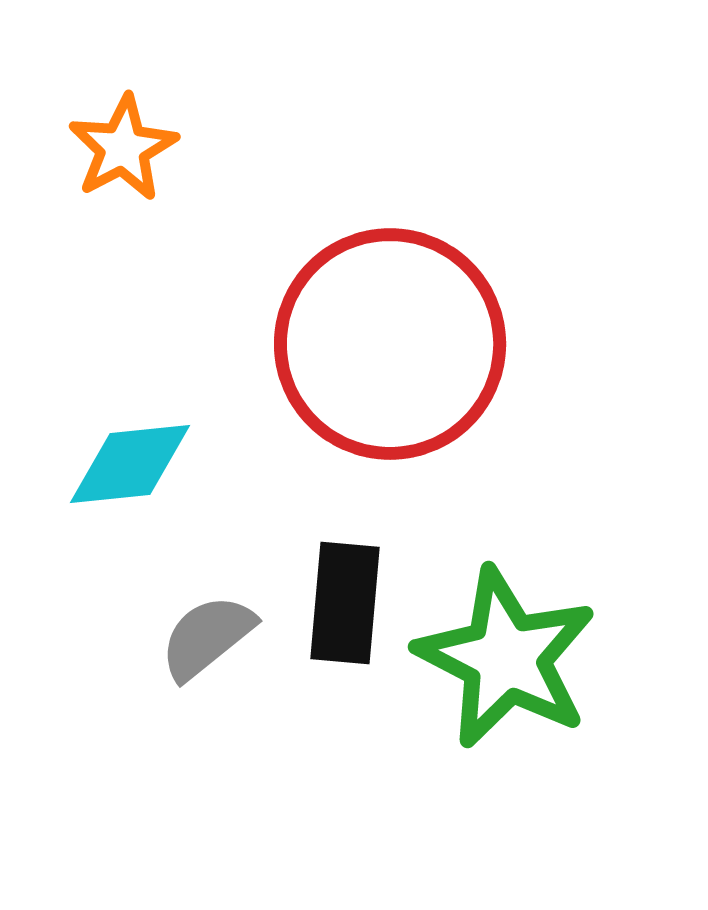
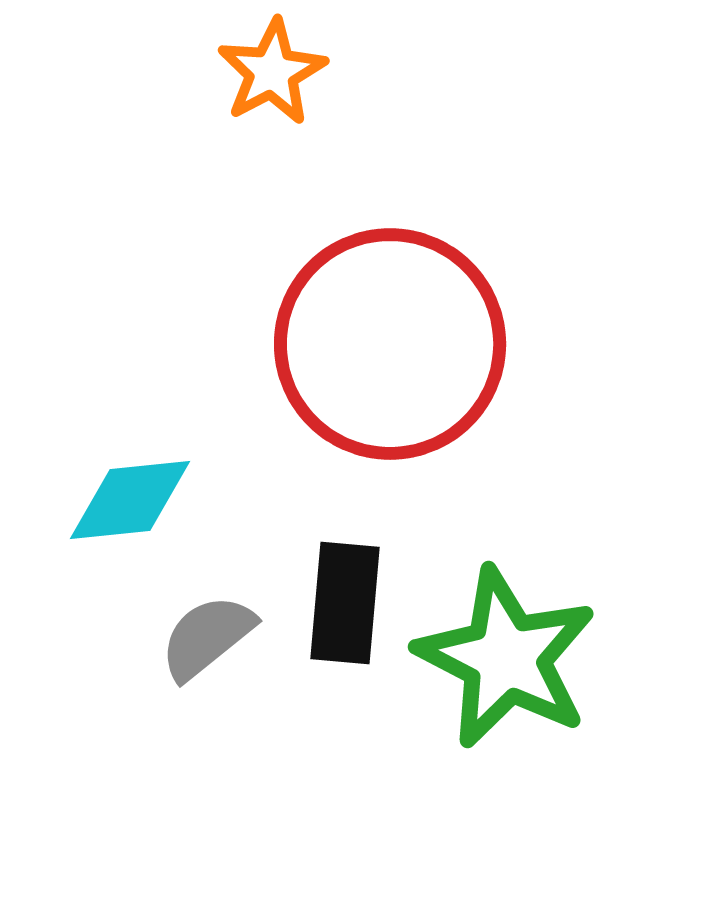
orange star: moved 149 px right, 76 px up
cyan diamond: moved 36 px down
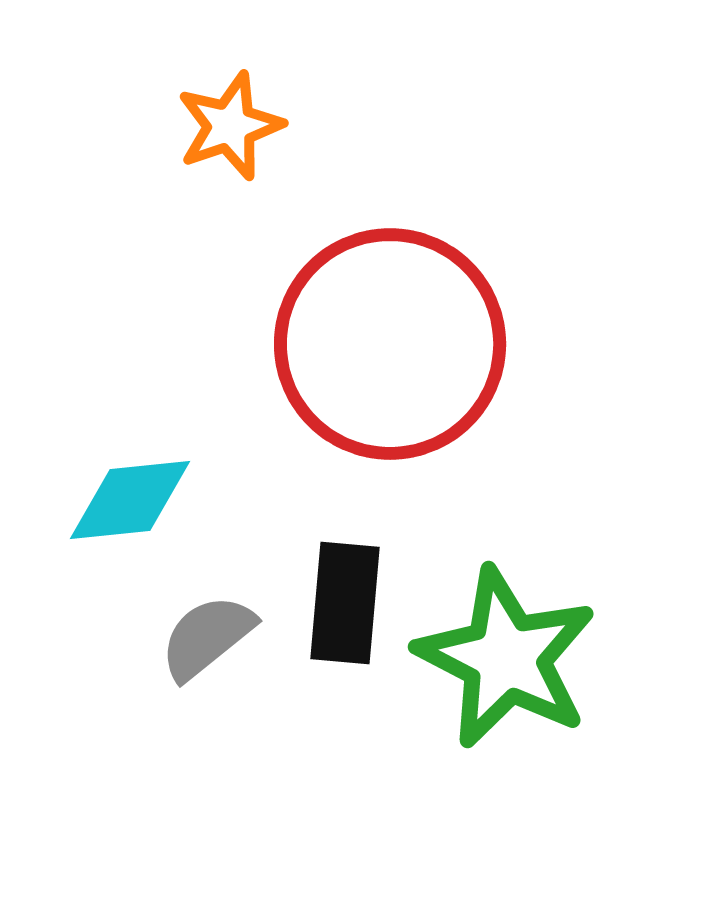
orange star: moved 42 px left, 54 px down; rotated 9 degrees clockwise
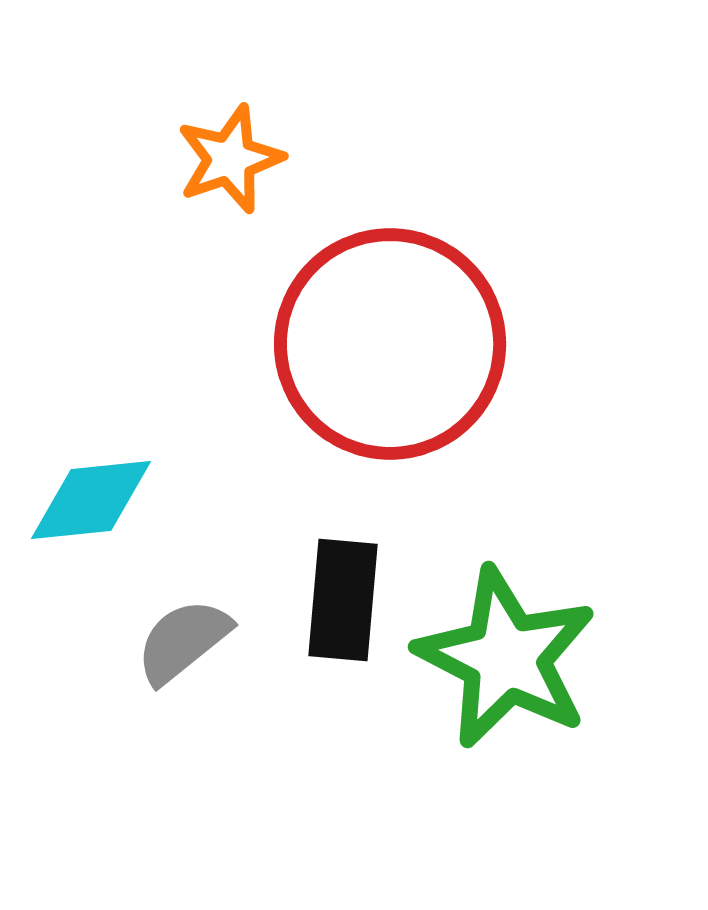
orange star: moved 33 px down
cyan diamond: moved 39 px left
black rectangle: moved 2 px left, 3 px up
gray semicircle: moved 24 px left, 4 px down
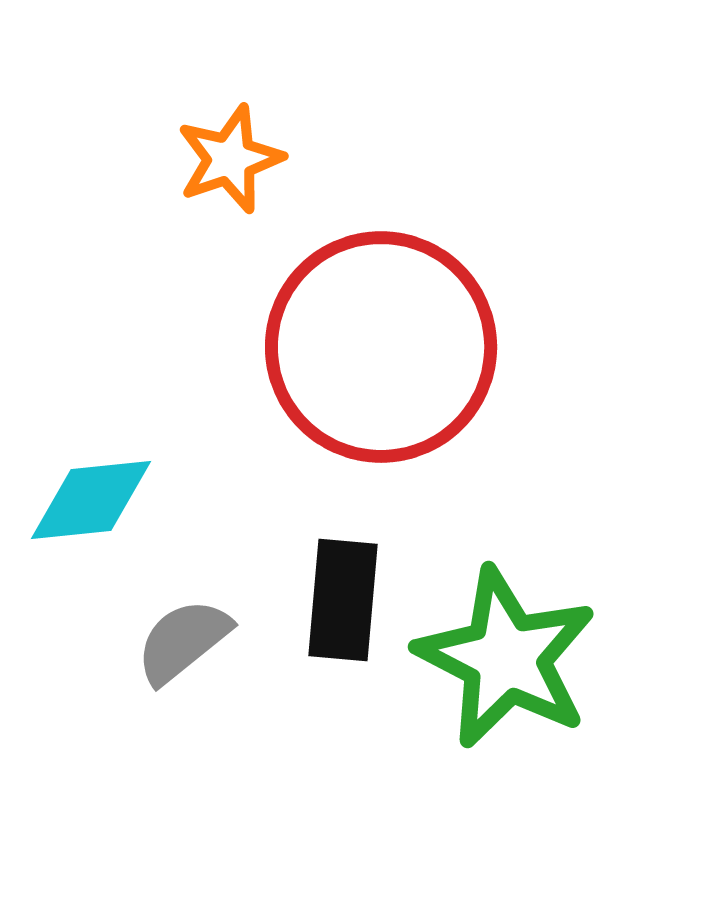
red circle: moved 9 px left, 3 px down
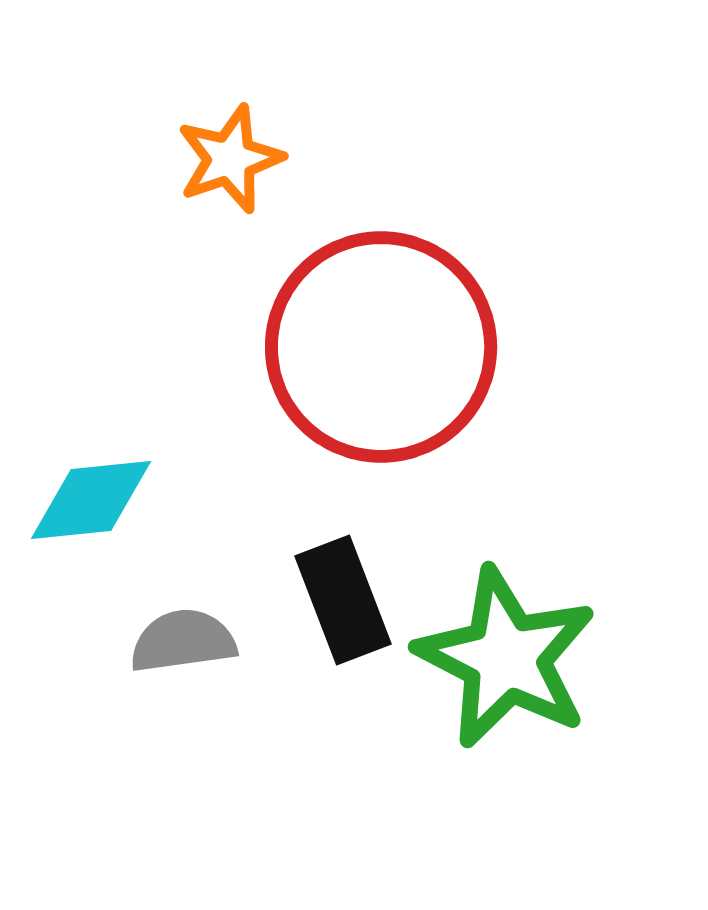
black rectangle: rotated 26 degrees counterclockwise
gray semicircle: rotated 31 degrees clockwise
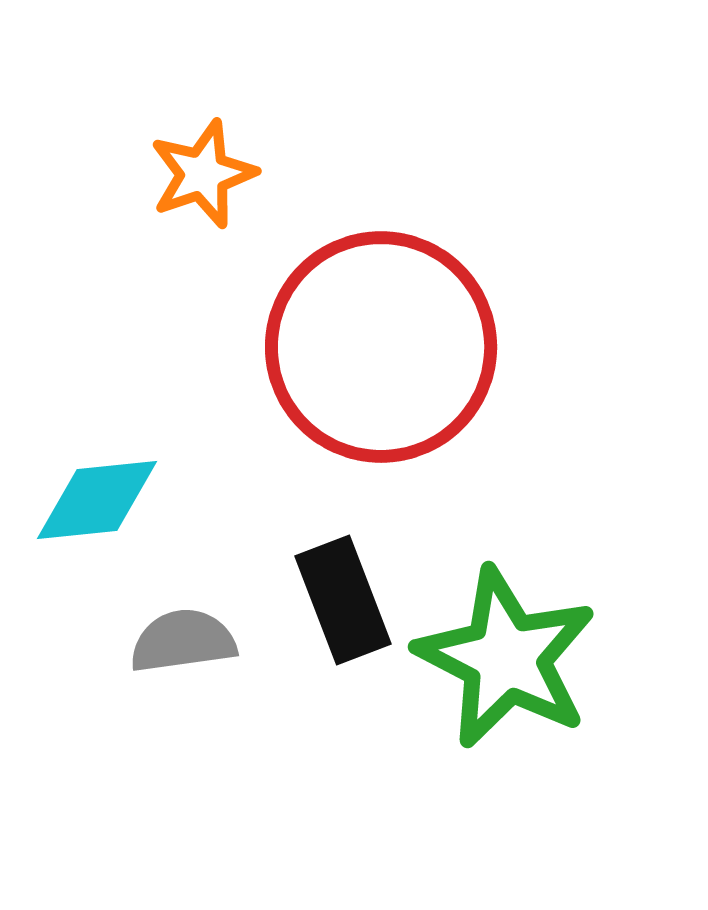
orange star: moved 27 px left, 15 px down
cyan diamond: moved 6 px right
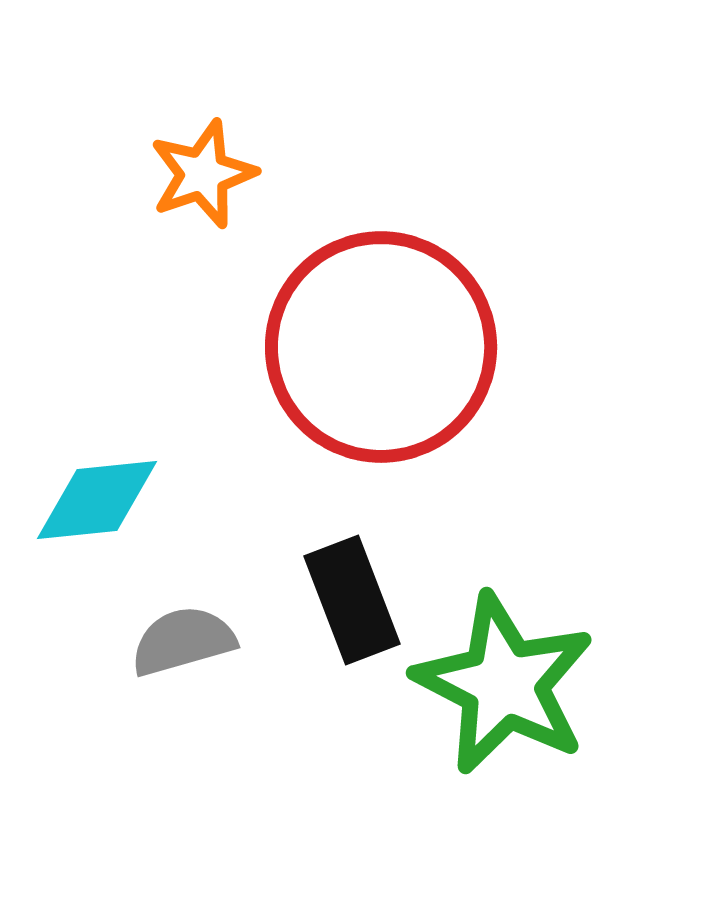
black rectangle: moved 9 px right
gray semicircle: rotated 8 degrees counterclockwise
green star: moved 2 px left, 26 px down
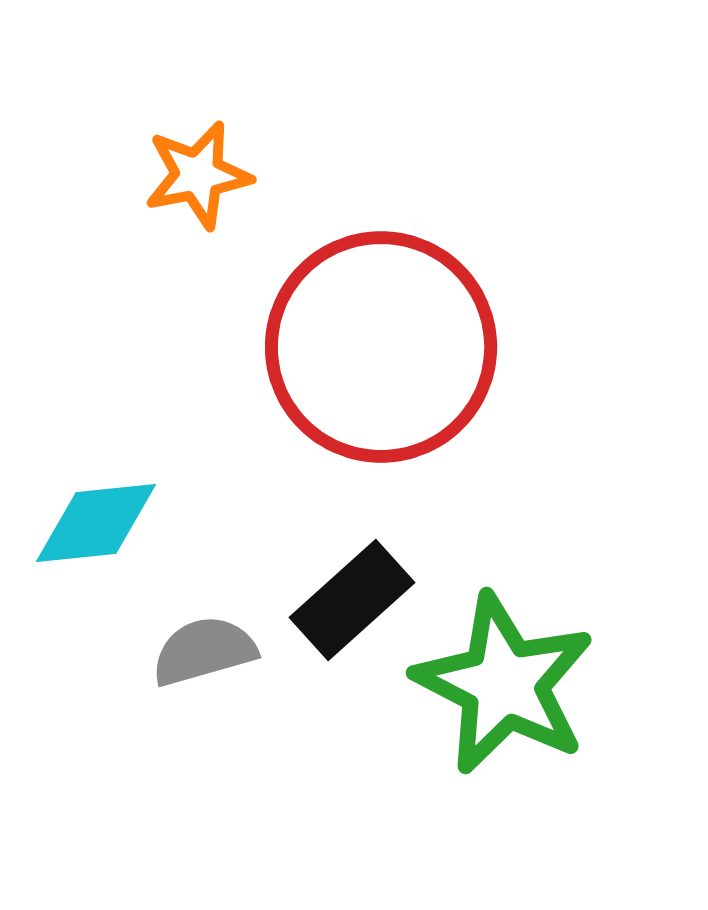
orange star: moved 5 px left, 1 px down; rotated 8 degrees clockwise
cyan diamond: moved 1 px left, 23 px down
black rectangle: rotated 69 degrees clockwise
gray semicircle: moved 21 px right, 10 px down
